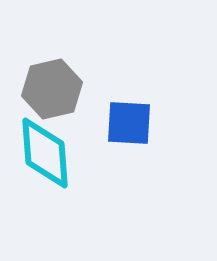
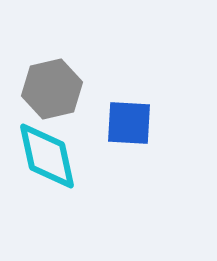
cyan diamond: moved 2 px right, 3 px down; rotated 8 degrees counterclockwise
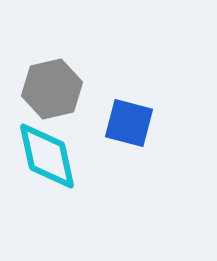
blue square: rotated 12 degrees clockwise
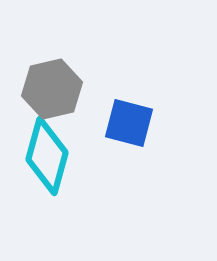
cyan diamond: rotated 28 degrees clockwise
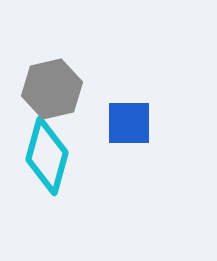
blue square: rotated 15 degrees counterclockwise
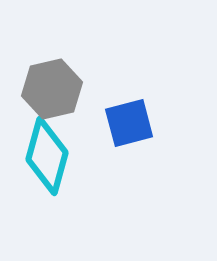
blue square: rotated 15 degrees counterclockwise
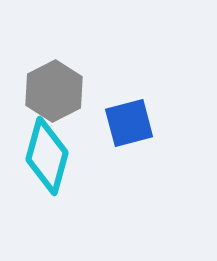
gray hexagon: moved 2 px right, 2 px down; rotated 14 degrees counterclockwise
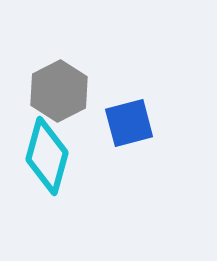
gray hexagon: moved 5 px right
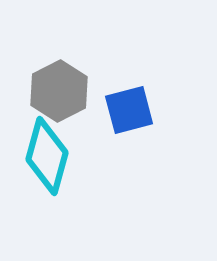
blue square: moved 13 px up
